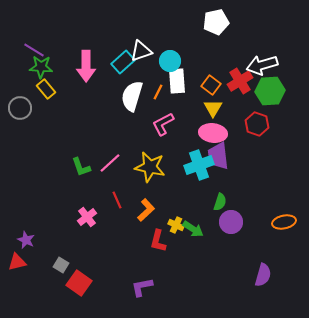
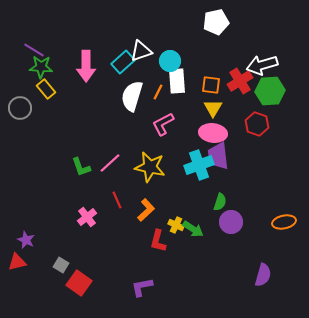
orange square: rotated 30 degrees counterclockwise
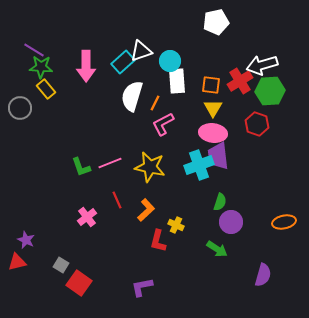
orange line: moved 3 px left, 11 px down
pink line: rotated 20 degrees clockwise
green arrow: moved 24 px right, 20 px down
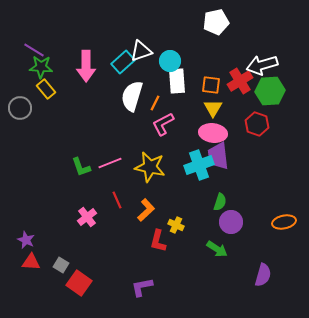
red triangle: moved 14 px right; rotated 18 degrees clockwise
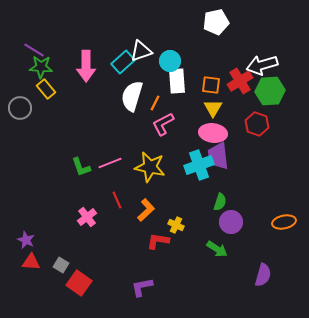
red L-shape: rotated 85 degrees clockwise
